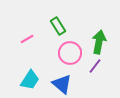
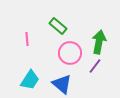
green rectangle: rotated 18 degrees counterclockwise
pink line: rotated 64 degrees counterclockwise
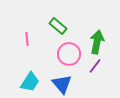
green arrow: moved 2 px left
pink circle: moved 1 px left, 1 px down
cyan trapezoid: moved 2 px down
blue triangle: rotated 10 degrees clockwise
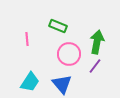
green rectangle: rotated 18 degrees counterclockwise
